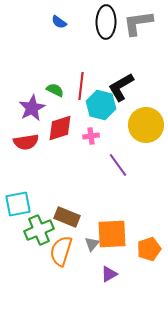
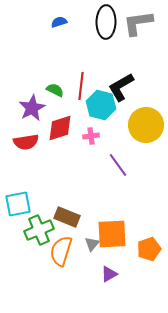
blue semicircle: rotated 126 degrees clockwise
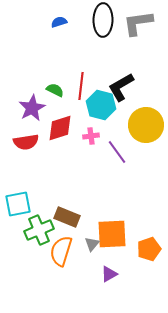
black ellipse: moved 3 px left, 2 px up
purple line: moved 1 px left, 13 px up
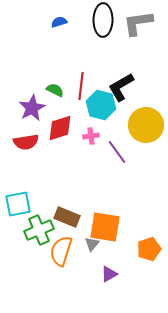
orange square: moved 7 px left, 7 px up; rotated 12 degrees clockwise
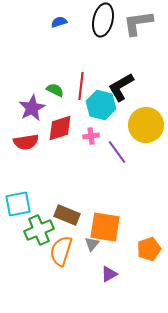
black ellipse: rotated 12 degrees clockwise
brown rectangle: moved 2 px up
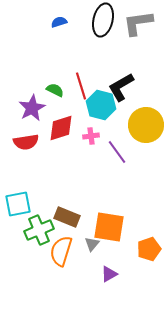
red line: rotated 24 degrees counterclockwise
red diamond: moved 1 px right
brown rectangle: moved 2 px down
orange square: moved 4 px right
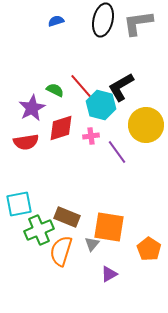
blue semicircle: moved 3 px left, 1 px up
red line: rotated 24 degrees counterclockwise
cyan square: moved 1 px right
orange pentagon: rotated 20 degrees counterclockwise
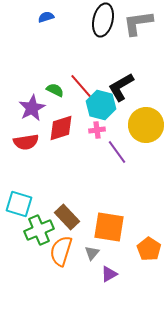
blue semicircle: moved 10 px left, 4 px up
pink cross: moved 6 px right, 6 px up
cyan square: rotated 28 degrees clockwise
brown rectangle: rotated 25 degrees clockwise
gray triangle: moved 9 px down
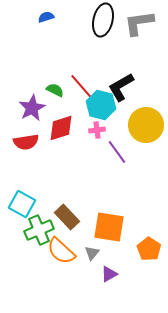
gray L-shape: moved 1 px right
cyan square: moved 3 px right; rotated 12 degrees clockwise
orange semicircle: rotated 64 degrees counterclockwise
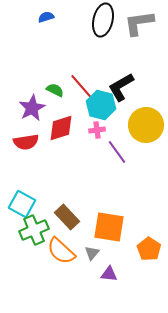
green cross: moved 5 px left
purple triangle: rotated 36 degrees clockwise
